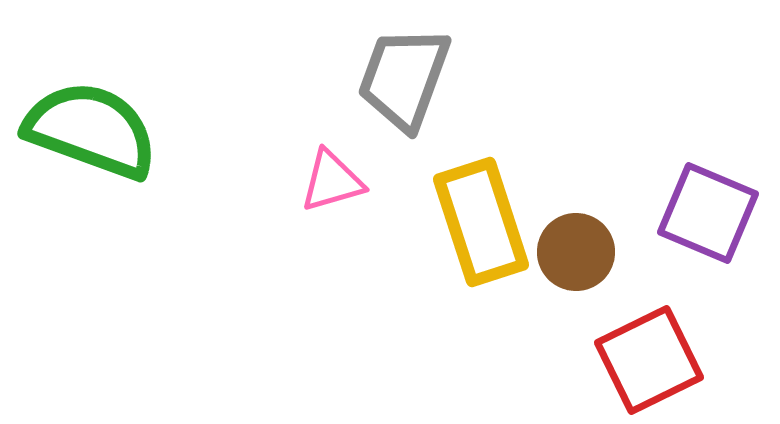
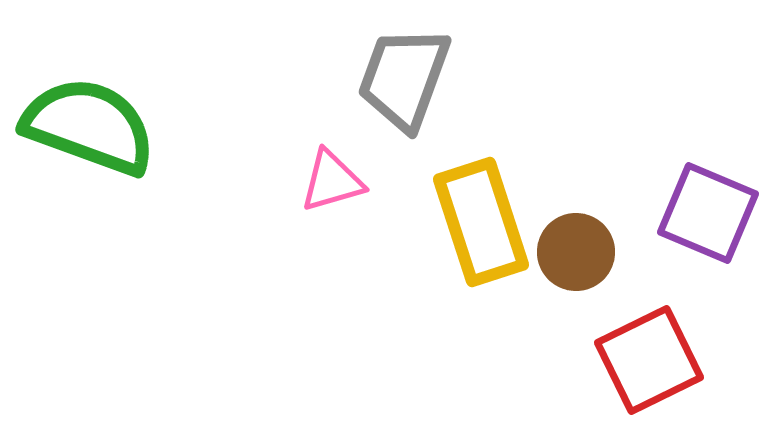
green semicircle: moved 2 px left, 4 px up
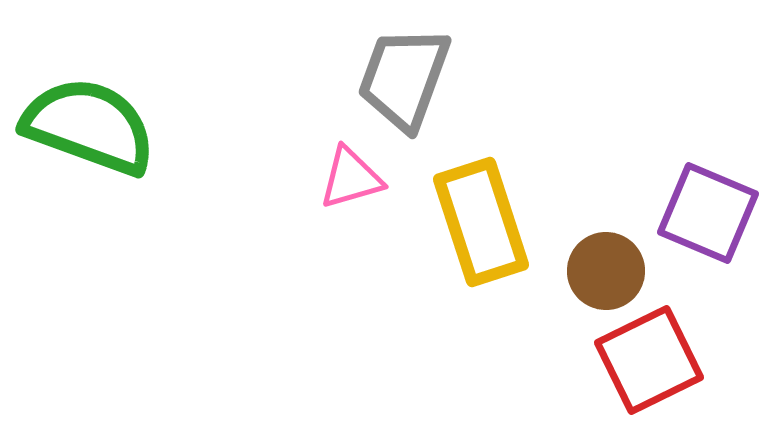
pink triangle: moved 19 px right, 3 px up
brown circle: moved 30 px right, 19 px down
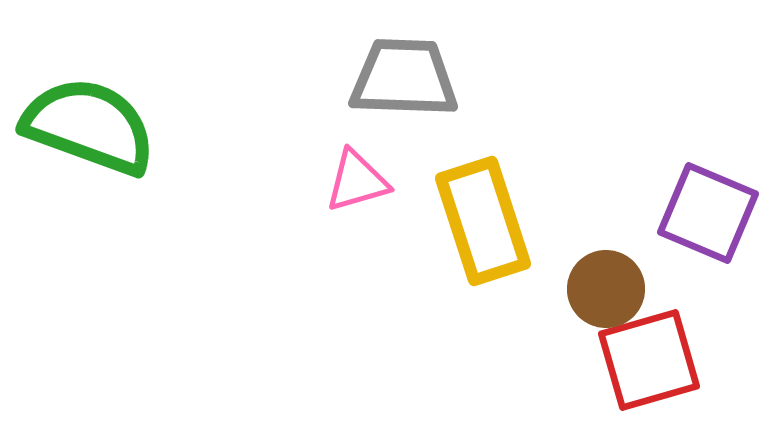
gray trapezoid: rotated 72 degrees clockwise
pink triangle: moved 6 px right, 3 px down
yellow rectangle: moved 2 px right, 1 px up
brown circle: moved 18 px down
red square: rotated 10 degrees clockwise
